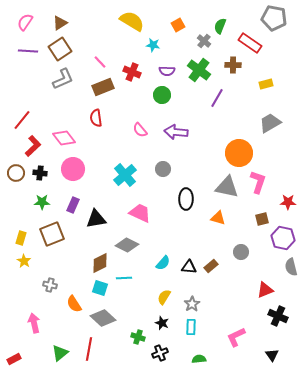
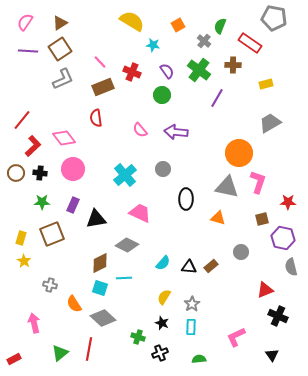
purple semicircle at (167, 71): rotated 126 degrees counterclockwise
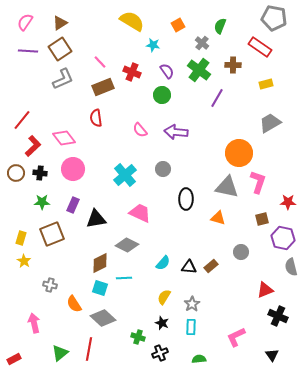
gray cross at (204, 41): moved 2 px left, 2 px down
red rectangle at (250, 43): moved 10 px right, 4 px down
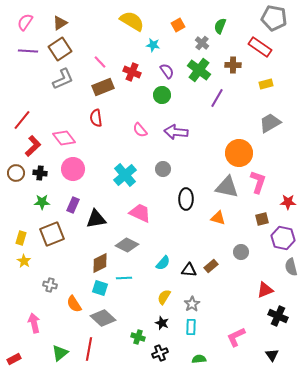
black triangle at (189, 267): moved 3 px down
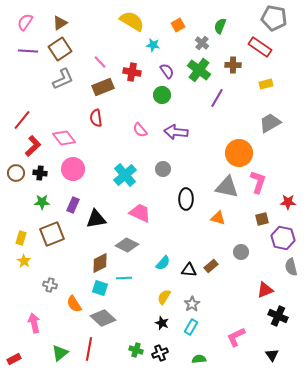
red cross at (132, 72): rotated 12 degrees counterclockwise
cyan rectangle at (191, 327): rotated 28 degrees clockwise
green cross at (138, 337): moved 2 px left, 13 px down
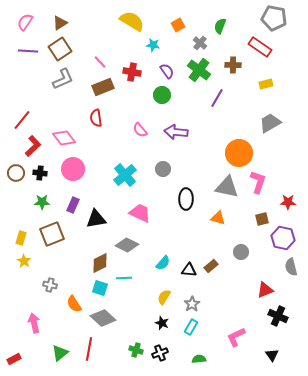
gray cross at (202, 43): moved 2 px left
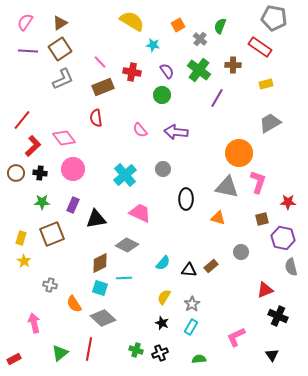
gray cross at (200, 43): moved 4 px up
